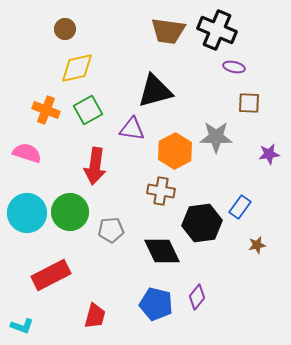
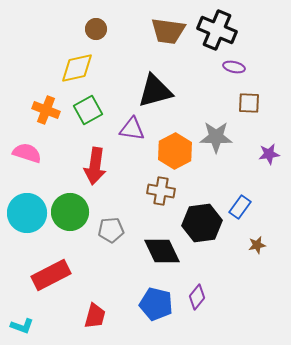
brown circle: moved 31 px right
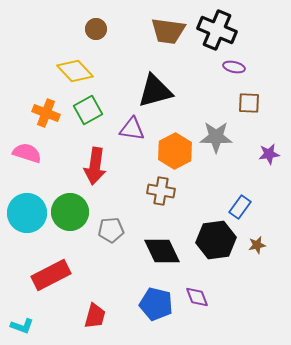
yellow diamond: moved 2 px left, 3 px down; rotated 60 degrees clockwise
orange cross: moved 3 px down
black hexagon: moved 14 px right, 17 px down
purple diamond: rotated 60 degrees counterclockwise
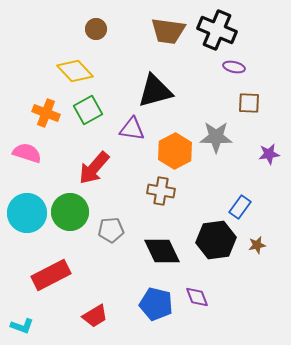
red arrow: moved 1 px left, 2 px down; rotated 33 degrees clockwise
red trapezoid: rotated 44 degrees clockwise
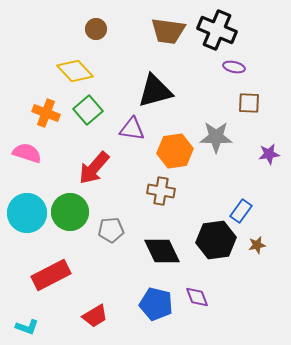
green square: rotated 12 degrees counterclockwise
orange hexagon: rotated 20 degrees clockwise
blue rectangle: moved 1 px right, 4 px down
cyan L-shape: moved 5 px right, 1 px down
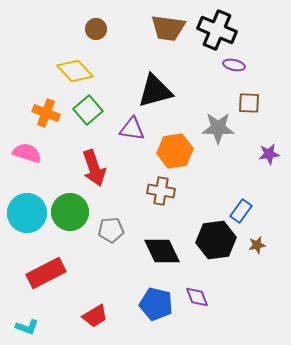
brown trapezoid: moved 3 px up
purple ellipse: moved 2 px up
gray star: moved 2 px right, 9 px up
red arrow: rotated 60 degrees counterclockwise
red rectangle: moved 5 px left, 2 px up
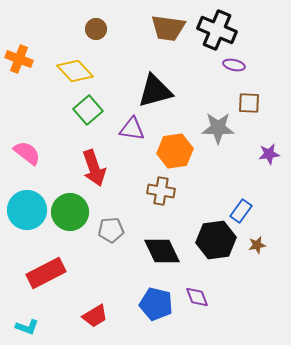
orange cross: moved 27 px left, 54 px up
pink semicircle: rotated 20 degrees clockwise
cyan circle: moved 3 px up
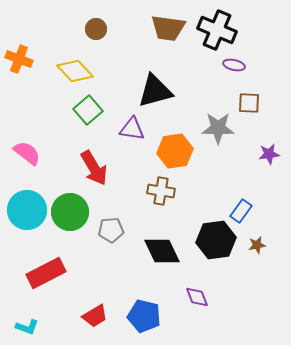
red arrow: rotated 12 degrees counterclockwise
blue pentagon: moved 12 px left, 12 px down
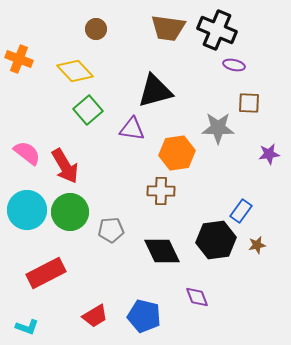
orange hexagon: moved 2 px right, 2 px down
red arrow: moved 29 px left, 2 px up
brown cross: rotated 8 degrees counterclockwise
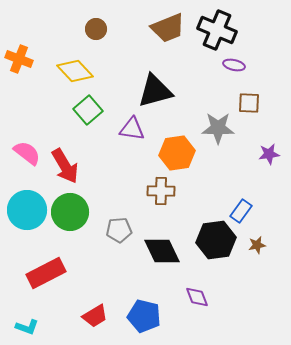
brown trapezoid: rotated 30 degrees counterclockwise
gray pentagon: moved 8 px right
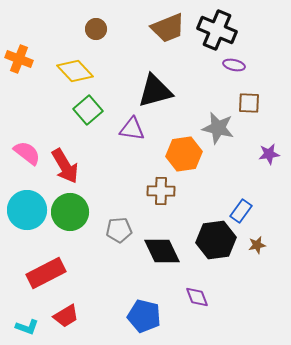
gray star: rotated 12 degrees clockwise
orange hexagon: moved 7 px right, 1 px down
red trapezoid: moved 29 px left
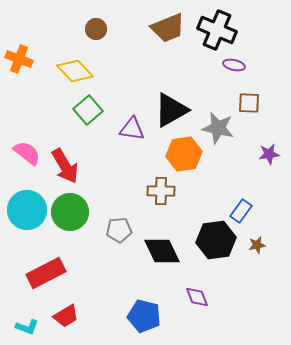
black triangle: moved 16 px right, 19 px down; rotated 15 degrees counterclockwise
